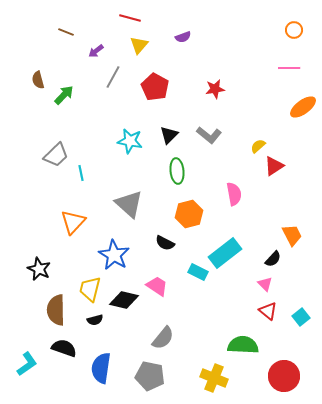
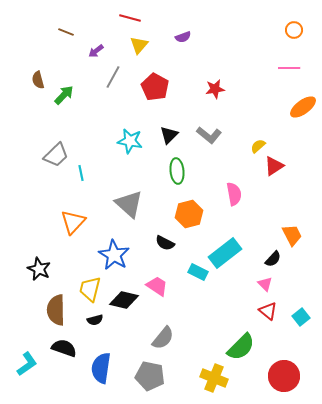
green semicircle at (243, 345): moved 2 px left, 2 px down; rotated 132 degrees clockwise
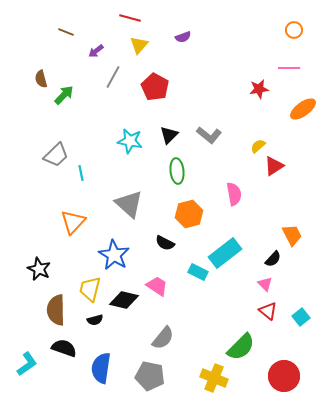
brown semicircle at (38, 80): moved 3 px right, 1 px up
red star at (215, 89): moved 44 px right
orange ellipse at (303, 107): moved 2 px down
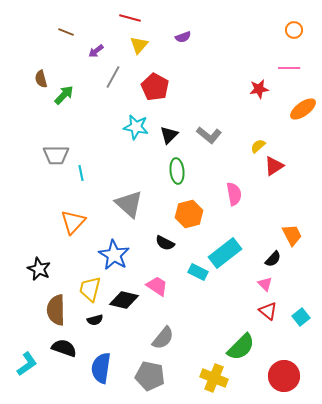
cyan star at (130, 141): moved 6 px right, 14 px up
gray trapezoid at (56, 155): rotated 44 degrees clockwise
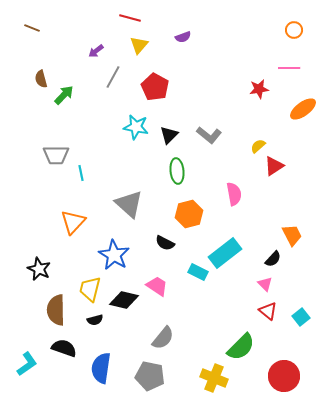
brown line at (66, 32): moved 34 px left, 4 px up
